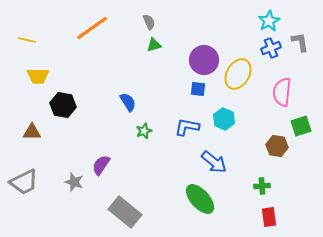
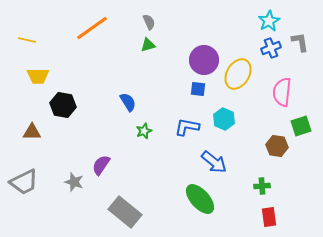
green triangle: moved 6 px left
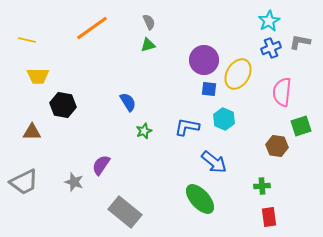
gray L-shape: rotated 70 degrees counterclockwise
blue square: moved 11 px right
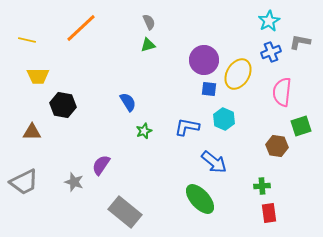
orange line: moved 11 px left; rotated 8 degrees counterclockwise
blue cross: moved 4 px down
red rectangle: moved 4 px up
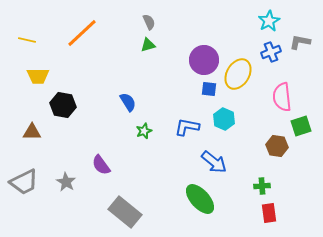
orange line: moved 1 px right, 5 px down
pink semicircle: moved 5 px down; rotated 12 degrees counterclockwise
purple semicircle: rotated 70 degrees counterclockwise
gray star: moved 8 px left; rotated 12 degrees clockwise
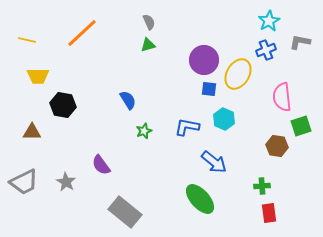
blue cross: moved 5 px left, 2 px up
blue semicircle: moved 2 px up
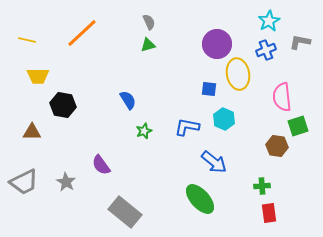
purple circle: moved 13 px right, 16 px up
yellow ellipse: rotated 40 degrees counterclockwise
green square: moved 3 px left
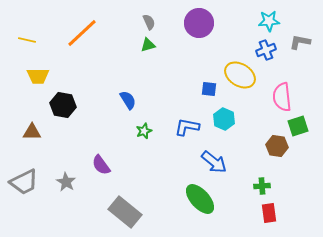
cyan star: rotated 25 degrees clockwise
purple circle: moved 18 px left, 21 px up
yellow ellipse: moved 2 px right, 1 px down; rotated 48 degrees counterclockwise
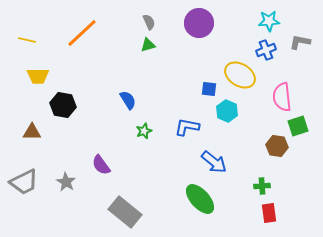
cyan hexagon: moved 3 px right, 8 px up
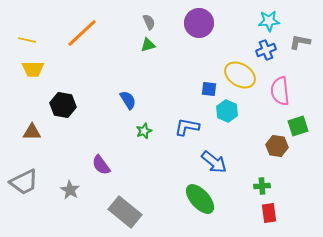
yellow trapezoid: moved 5 px left, 7 px up
pink semicircle: moved 2 px left, 6 px up
gray star: moved 4 px right, 8 px down
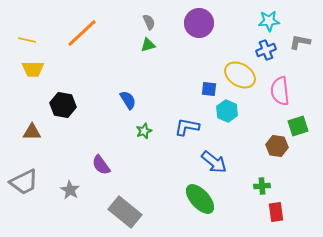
red rectangle: moved 7 px right, 1 px up
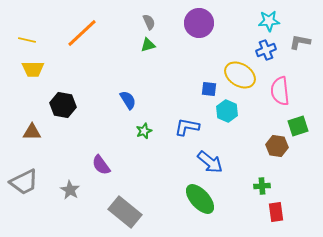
blue arrow: moved 4 px left
